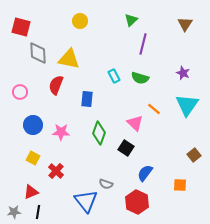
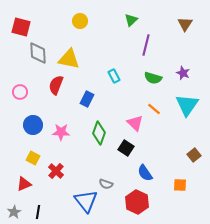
purple line: moved 3 px right, 1 px down
green semicircle: moved 13 px right
blue rectangle: rotated 21 degrees clockwise
blue semicircle: rotated 72 degrees counterclockwise
red triangle: moved 7 px left, 8 px up
gray star: rotated 24 degrees counterclockwise
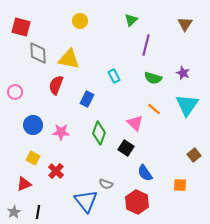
pink circle: moved 5 px left
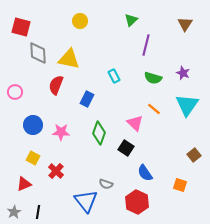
orange square: rotated 16 degrees clockwise
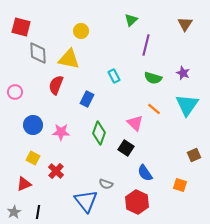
yellow circle: moved 1 px right, 10 px down
brown square: rotated 16 degrees clockwise
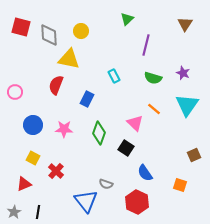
green triangle: moved 4 px left, 1 px up
gray diamond: moved 11 px right, 18 px up
pink star: moved 3 px right, 3 px up
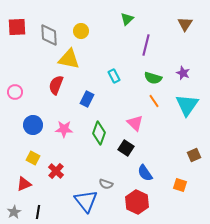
red square: moved 4 px left; rotated 18 degrees counterclockwise
orange line: moved 8 px up; rotated 16 degrees clockwise
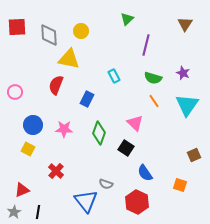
yellow square: moved 5 px left, 9 px up
red triangle: moved 2 px left, 6 px down
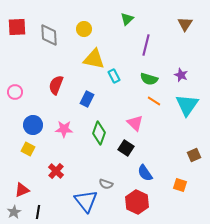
yellow circle: moved 3 px right, 2 px up
yellow triangle: moved 25 px right
purple star: moved 2 px left, 2 px down
green semicircle: moved 4 px left, 1 px down
orange line: rotated 24 degrees counterclockwise
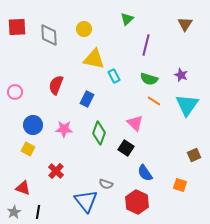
red triangle: moved 1 px right, 2 px up; rotated 42 degrees clockwise
